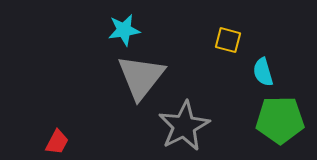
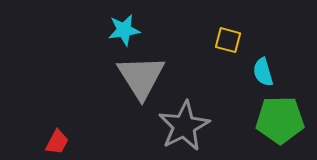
gray triangle: rotated 10 degrees counterclockwise
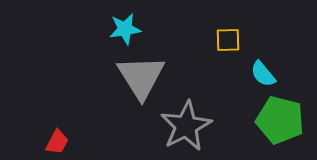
cyan star: moved 1 px right, 1 px up
yellow square: rotated 16 degrees counterclockwise
cyan semicircle: moved 2 px down; rotated 24 degrees counterclockwise
green pentagon: rotated 15 degrees clockwise
gray star: moved 2 px right
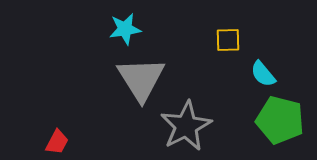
gray triangle: moved 2 px down
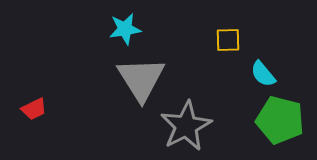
red trapezoid: moved 23 px left, 33 px up; rotated 36 degrees clockwise
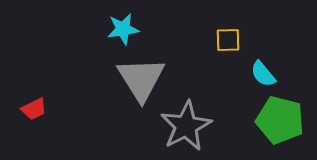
cyan star: moved 2 px left
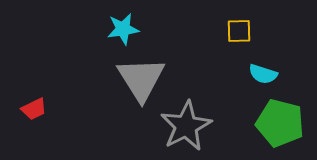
yellow square: moved 11 px right, 9 px up
cyan semicircle: rotated 32 degrees counterclockwise
green pentagon: moved 3 px down
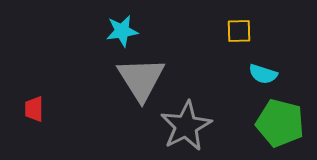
cyan star: moved 1 px left, 2 px down
red trapezoid: rotated 116 degrees clockwise
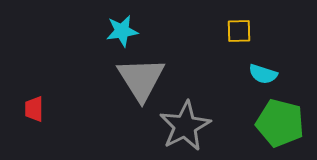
gray star: moved 1 px left
